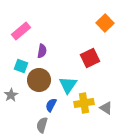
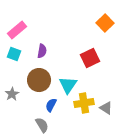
pink rectangle: moved 4 px left, 1 px up
cyan square: moved 7 px left, 12 px up
gray star: moved 1 px right, 1 px up
gray semicircle: rotated 133 degrees clockwise
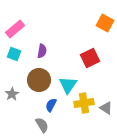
orange square: rotated 18 degrees counterclockwise
pink rectangle: moved 2 px left, 1 px up
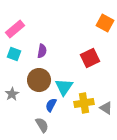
cyan triangle: moved 4 px left, 2 px down
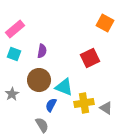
cyan triangle: rotated 42 degrees counterclockwise
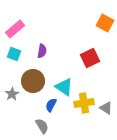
brown circle: moved 6 px left, 1 px down
cyan triangle: rotated 12 degrees clockwise
gray semicircle: moved 1 px down
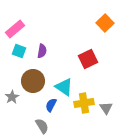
orange square: rotated 18 degrees clockwise
cyan square: moved 5 px right, 3 px up
red square: moved 2 px left, 1 px down
gray star: moved 3 px down
gray triangle: rotated 24 degrees clockwise
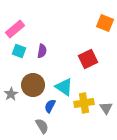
orange square: rotated 24 degrees counterclockwise
brown circle: moved 4 px down
gray star: moved 1 px left, 3 px up
blue semicircle: moved 1 px left, 1 px down
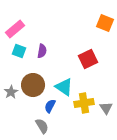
gray star: moved 2 px up
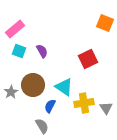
purple semicircle: rotated 40 degrees counterclockwise
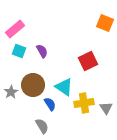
red square: moved 2 px down
blue semicircle: moved 2 px up; rotated 120 degrees clockwise
